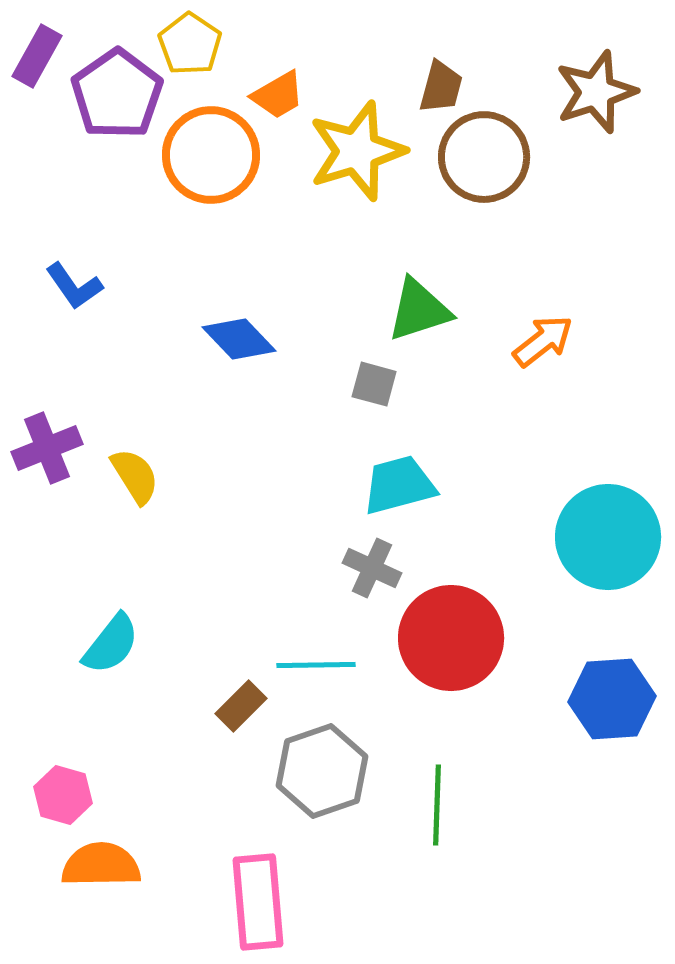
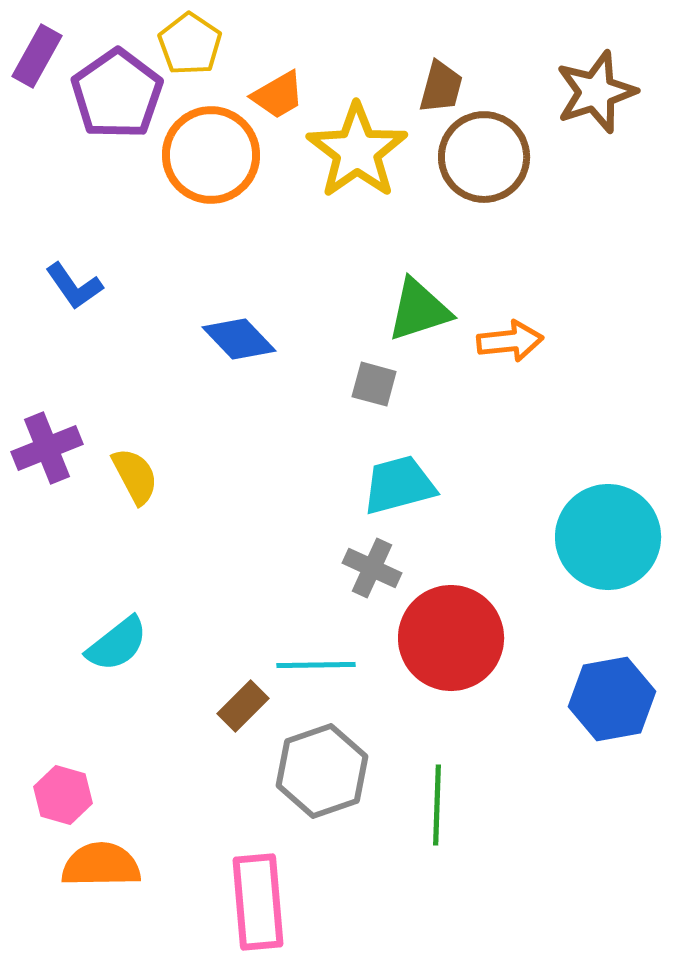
yellow star: rotated 18 degrees counterclockwise
orange arrow: moved 33 px left; rotated 32 degrees clockwise
yellow semicircle: rotated 4 degrees clockwise
cyan semicircle: moved 6 px right; rotated 14 degrees clockwise
blue hexagon: rotated 6 degrees counterclockwise
brown rectangle: moved 2 px right
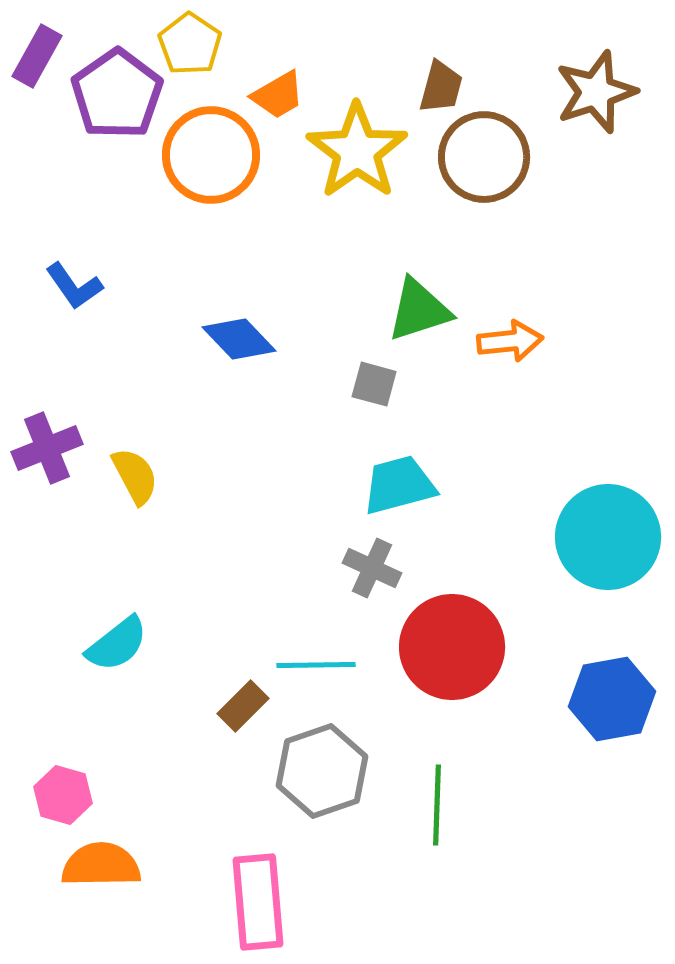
red circle: moved 1 px right, 9 px down
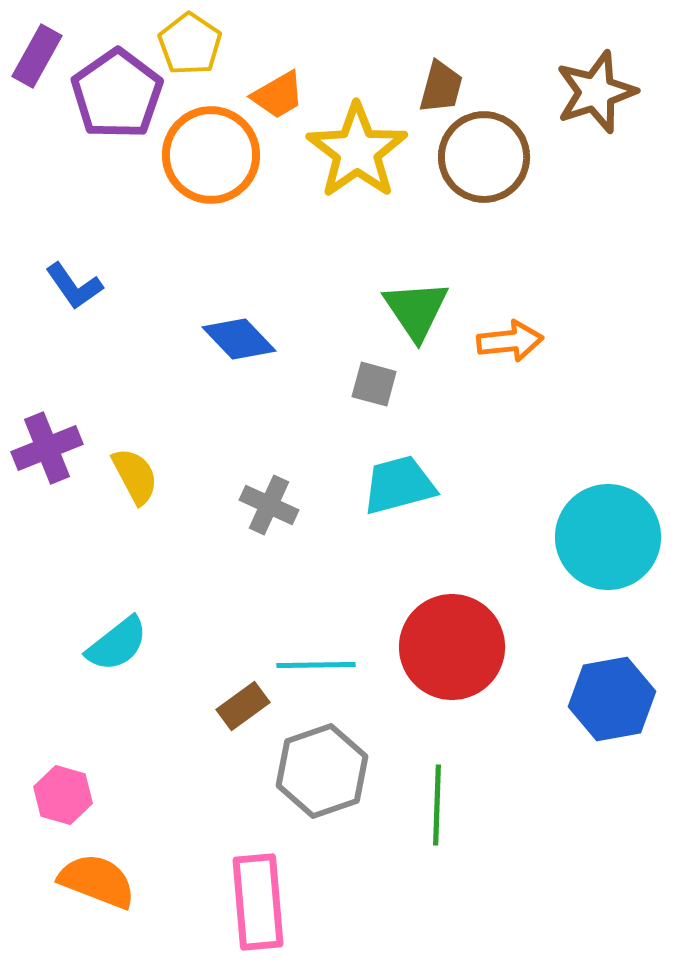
green triangle: moved 3 px left; rotated 46 degrees counterclockwise
gray cross: moved 103 px left, 63 px up
brown rectangle: rotated 9 degrees clockwise
orange semicircle: moved 4 px left, 16 px down; rotated 22 degrees clockwise
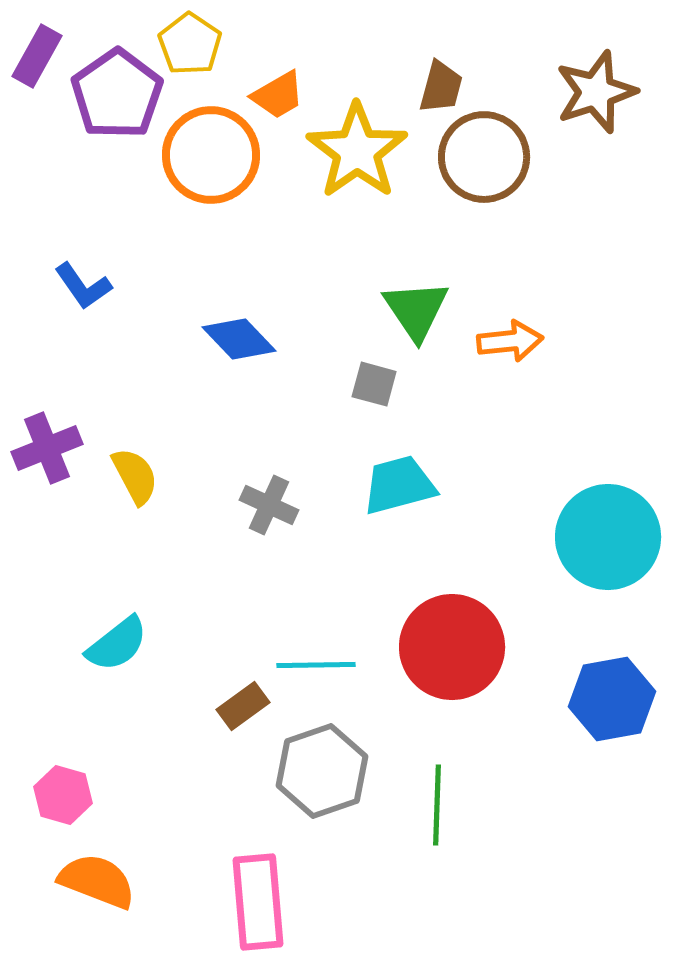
blue L-shape: moved 9 px right
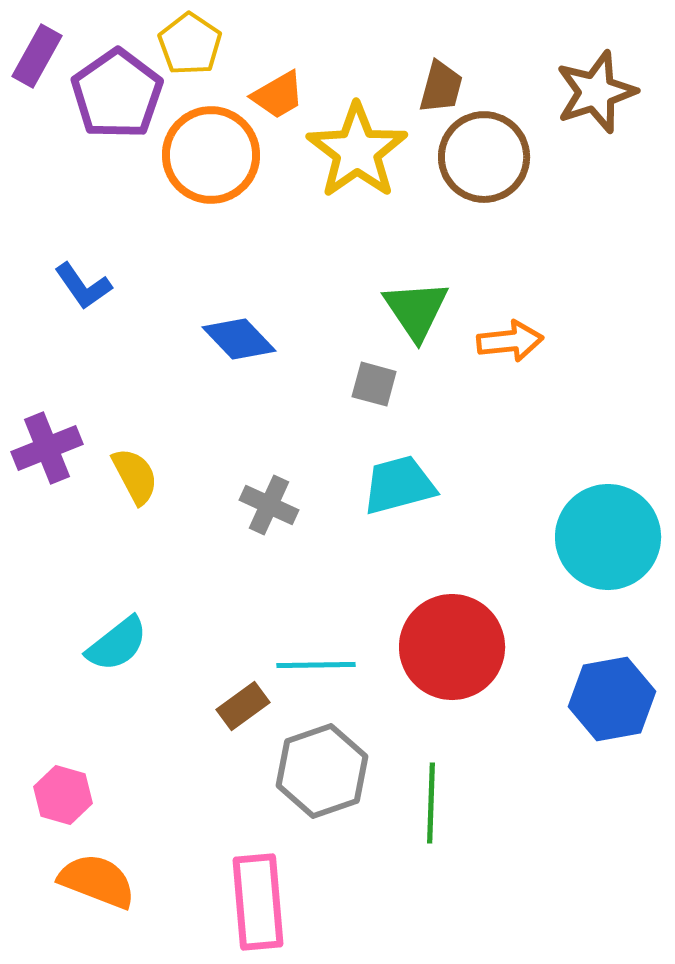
green line: moved 6 px left, 2 px up
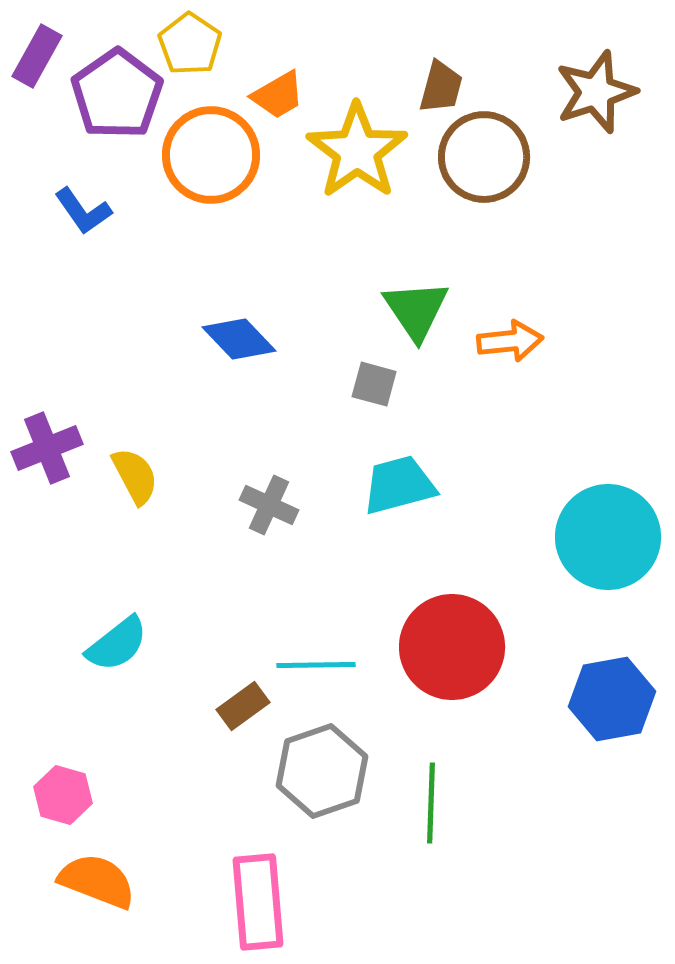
blue L-shape: moved 75 px up
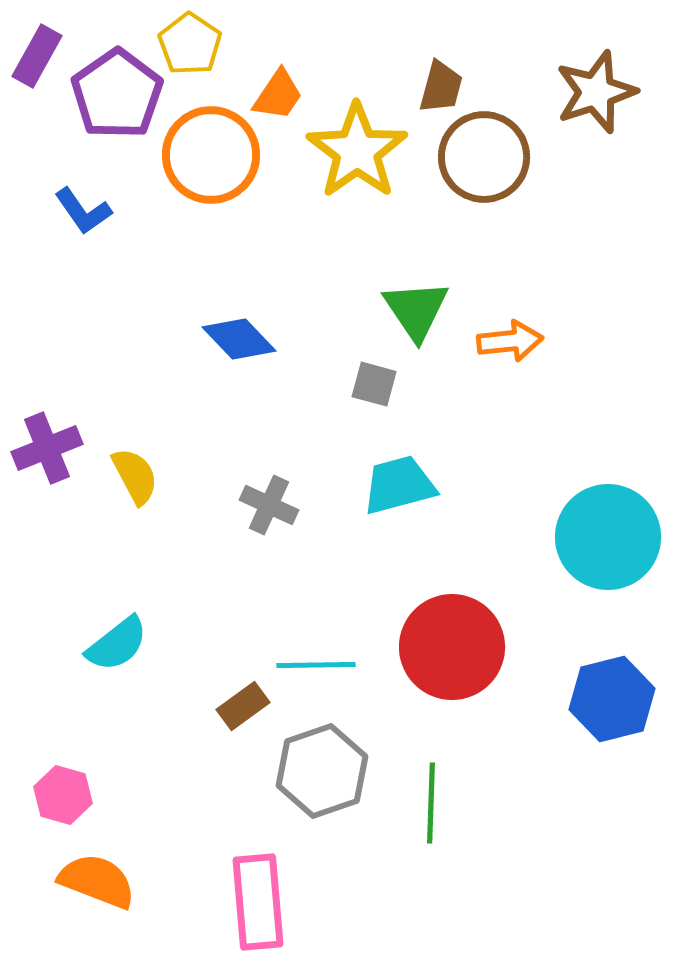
orange trapezoid: rotated 26 degrees counterclockwise
blue hexagon: rotated 4 degrees counterclockwise
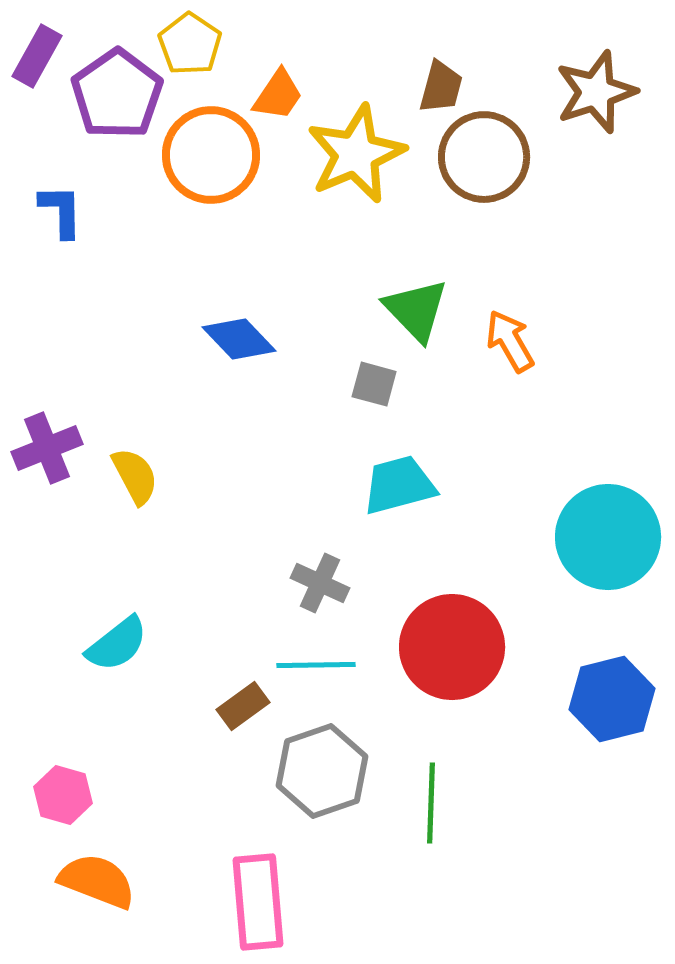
yellow star: moved 1 px left, 3 px down; rotated 12 degrees clockwise
blue L-shape: moved 22 px left; rotated 146 degrees counterclockwise
green triangle: rotated 10 degrees counterclockwise
orange arrow: rotated 114 degrees counterclockwise
gray cross: moved 51 px right, 78 px down
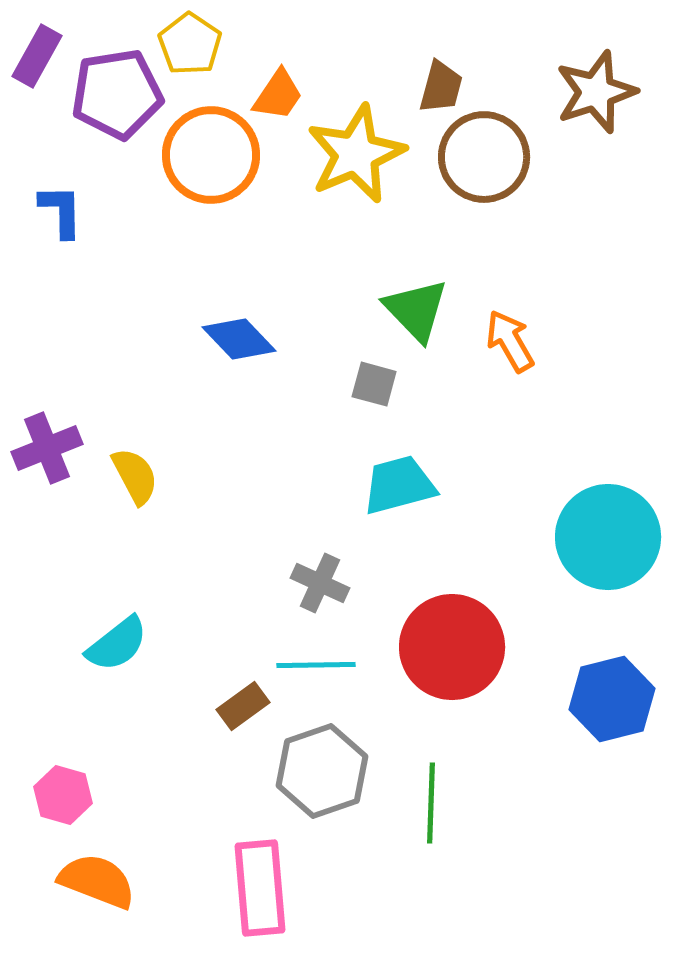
purple pentagon: rotated 26 degrees clockwise
pink rectangle: moved 2 px right, 14 px up
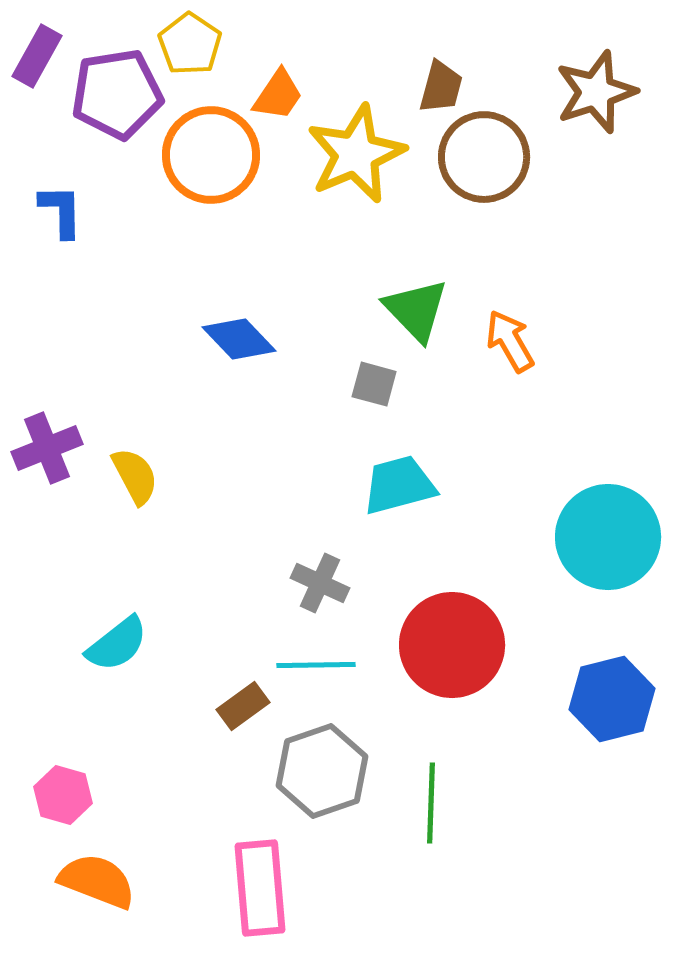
red circle: moved 2 px up
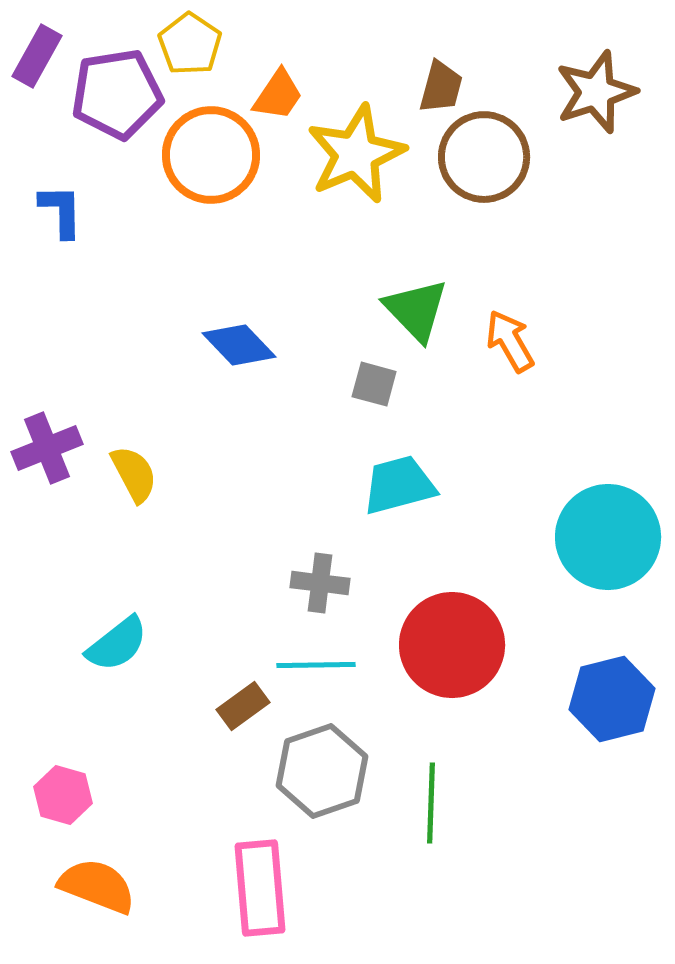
blue diamond: moved 6 px down
yellow semicircle: moved 1 px left, 2 px up
gray cross: rotated 18 degrees counterclockwise
orange semicircle: moved 5 px down
